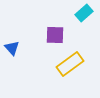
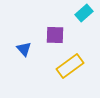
blue triangle: moved 12 px right, 1 px down
yellow rectangle: moved 2 px down
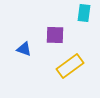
cyan rectangle: rotated 42 degrees counterclockwise
blue triangle: rotated 28 degrees counterclockwise
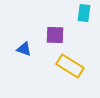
yellow rectangle: rotated 68 degrees clockwise
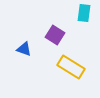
purple square: rotated 30 degrees clockwise
yellow rectangle: moved 1 px right, 1 px down
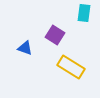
blue triangle: moved 1 px right, 1 px up
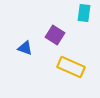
yellow rectangle: rotated 8 degrees counterclockwise
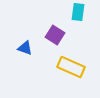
cyan rectangle: moved 6 px left, 1 px up
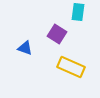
purple square: moved 2 px right, 1 px up
